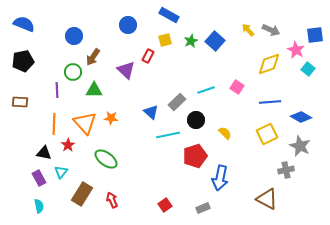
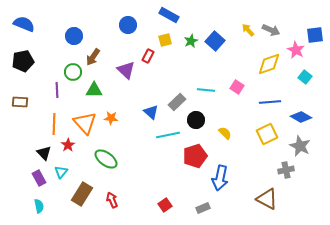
cyan square at (308, 69): moved 3 px left, 8 px down
cyan line at (206, 90): rotated 24 degrees clockwise
black triangle at (44, 153): rotated 35 degrees clockwise
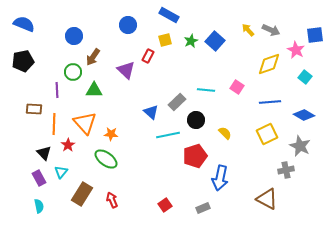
brown rectangle at (20, 102): moved 14 px right, 7 px down
blue diamond at (301, 117): moved 3 px right, 2 px up
orange star at (111, 118): moved 16 px down
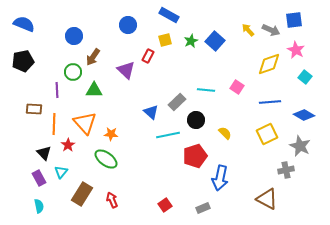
blue square at (315, 35): moved 21 px left, 15 px up
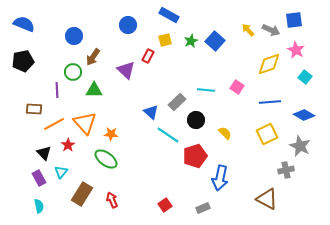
orange line at (54, 124): rotated 60 degrees clockwise
cyan line at (168, 135): rotated 45 degrees clockwise
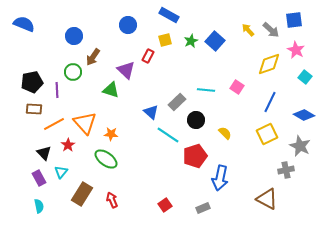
gray arrow at (271, 30): rotated 18 degrees clockwise
black pentagon at (23, 61): moved 9 px right, 21 px down
green triangle at (94, 90): moved 17 px right; rotated 18 degrees clockwise
blue line at (270, 102): rotated 60 degrees counterclockwise
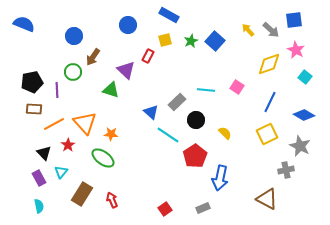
red pentagon at (195, 156): rotated 15 degrees counterclockwise
green ellipse at (106, 159): moved 3 px left, 1 px up
red square at (165, 205): moved 4 px down
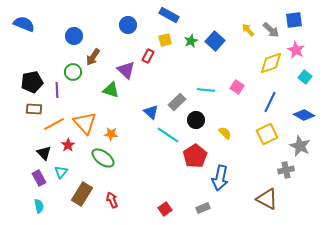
yellow diamond at (269, 64): moved 2 px right, 1 px up
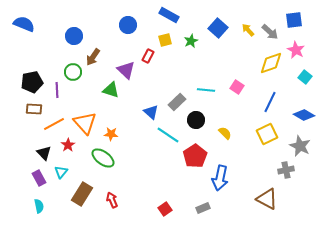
gray arrow at (271, 30): moved 1 px left, 2 px down
blue square at (215, 41): moved 3 px right, 13 px up
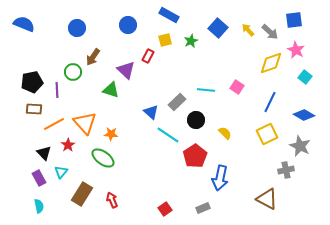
blue circle at (74, 36): moved 3 px right, 8 px up
